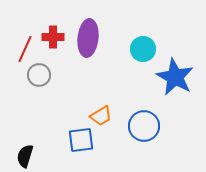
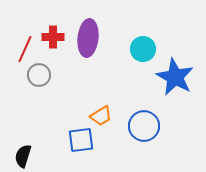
black semicircle: moved 2 px left
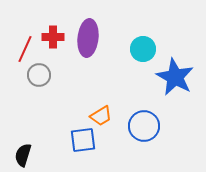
blue square: moved 2 px right
black semicircle: moved 1 px up
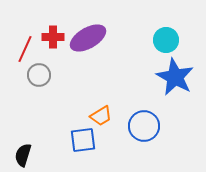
purple ellipse: rotated 54 degrees clockwise
cyan circle: moved 23 px right, 9 px up
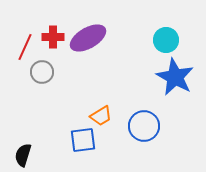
red line: moved 2 px up
gray circle: moved 3 px right, 3 px up
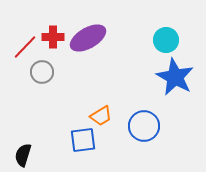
red line: rotated 20 degrees clockwise
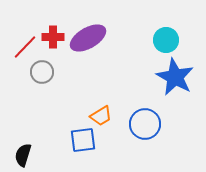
blue circle: moved 1 px right, 2 px up
